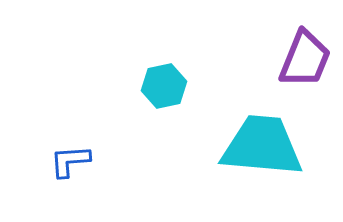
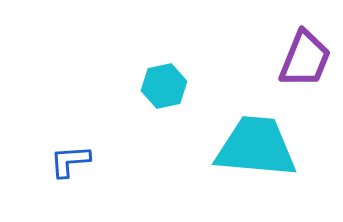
cyan trapezoid: moved 6 px left, 1 px down
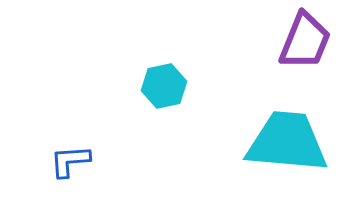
purple trapezoid: moved 18 px up
cyan trapezoid: moved 31 px right, 5 px up
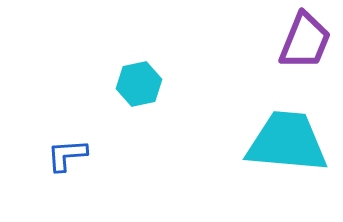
cyan hexagon: moved 25 px left, 2 px up
blue L-shape: moved 3 px left, 6 px up
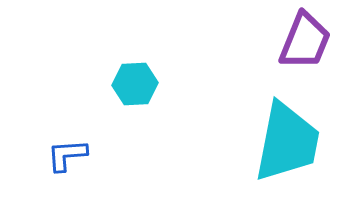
cyan hexagon: moved 4 px left; rotated 9 degrees clockwise
cyan trapezoid: rotated 96 degrees clockwise
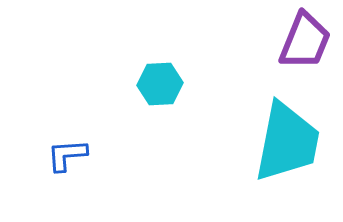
cyan hexagon: moved 25 px right
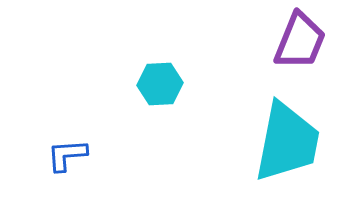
purple trapezoid: moved 5 px left
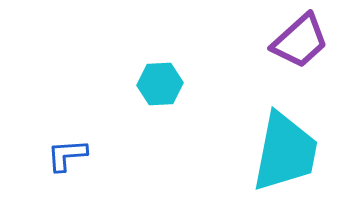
purple trapezoid: rotated 26 degrees clockwise
cyan trapezoid: moved 2 px left, 10 px down
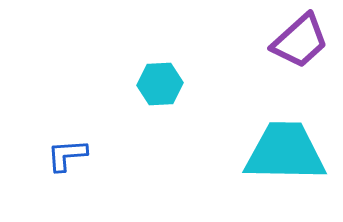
cyan trapezoid: rotated 100 degrees counterclockwise
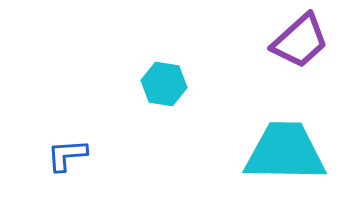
cyan hexagon: moved 4 px right; rotated 12 degrees clockwise
